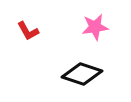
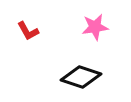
black diamond: moved 1 px left, 3 px down
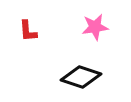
red L-shape: rotated 25 degrees clockwise
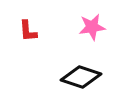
pink star: moved 3 px left
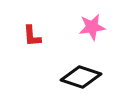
red L-shape: moved 4 px right, 5 px down
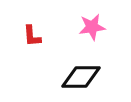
black diamond: rotated 18 degrees counterclockwise
